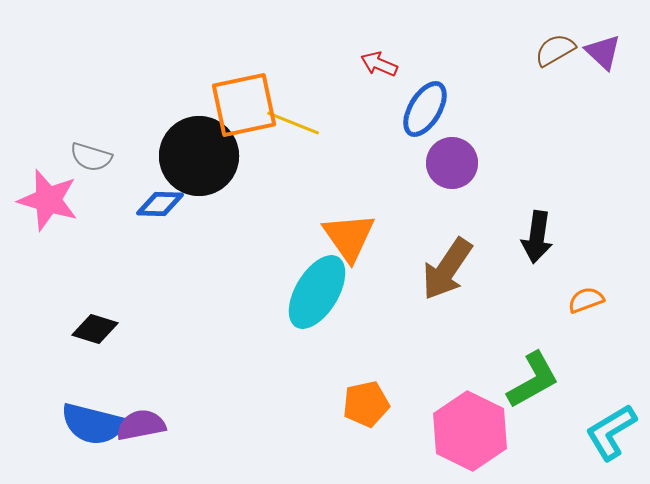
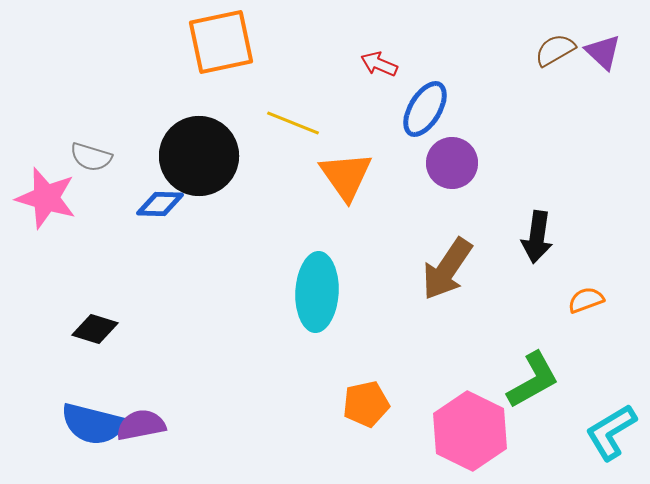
orange square: moved 23 px left, 63 px up
pink star: moved 2 px left, 2 px up
orange triangle: moved 3 px left, 61 px up
cyan ellipse: rotated 28 degrees counterclockwise
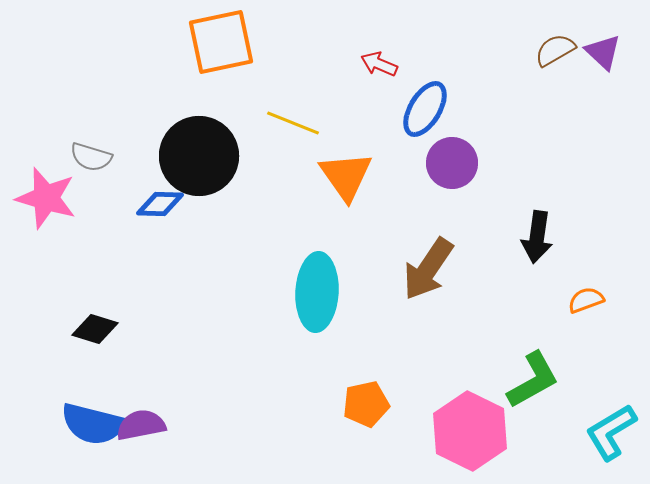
brown arrow: moved 19 px left
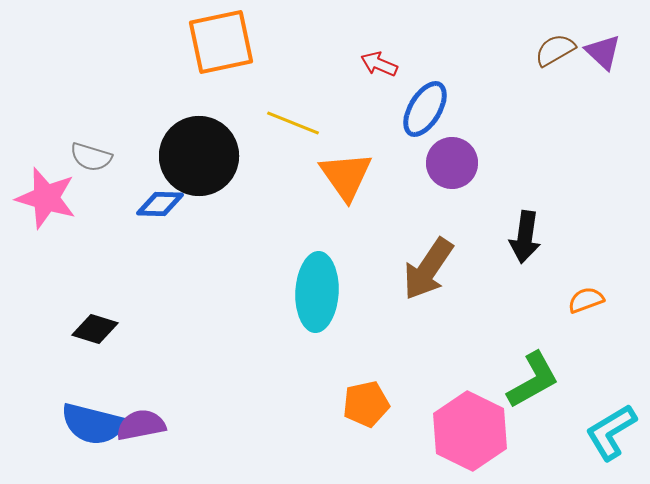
black arrow: moved 12 px left
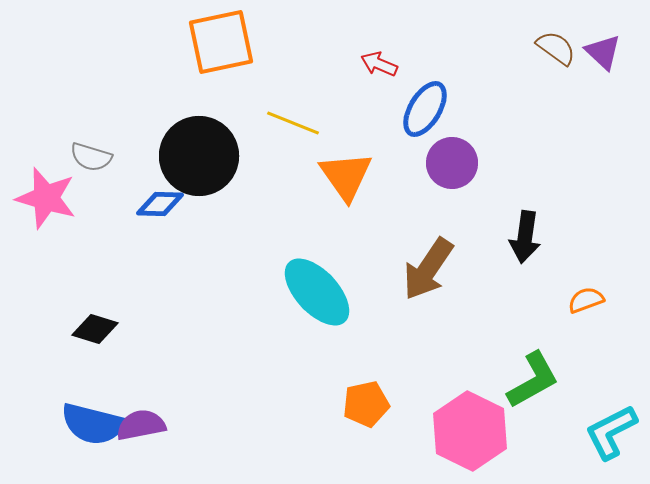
brown semicircle: moved 1 px right, 2 px up; rotated 66 degrees clockwise
cyan ellipse: rotated 46 degrees counterclockwise
cyan L-shape: rotated 4 degrees clockwise
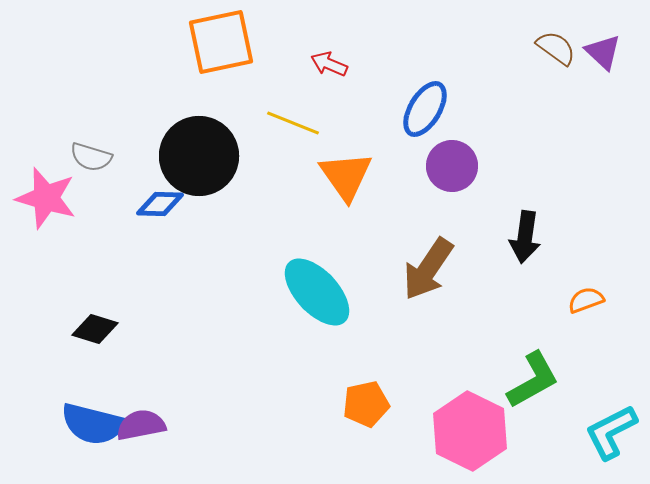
red arrow: moved 50 px left
purple circle: moved 3 px down
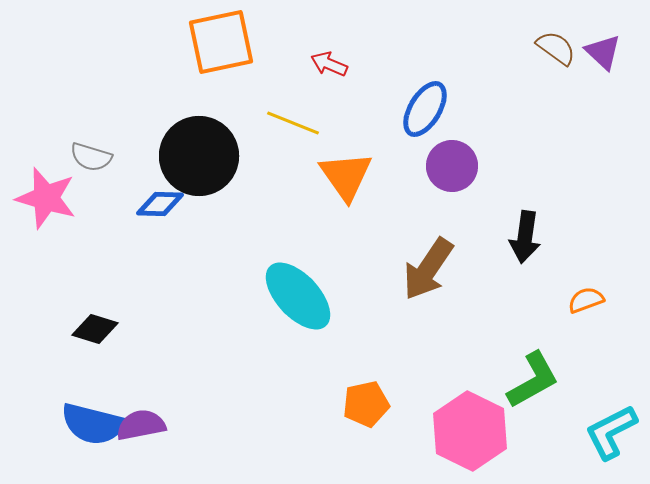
cyan ellipse: moved 19 px left, 4 px down
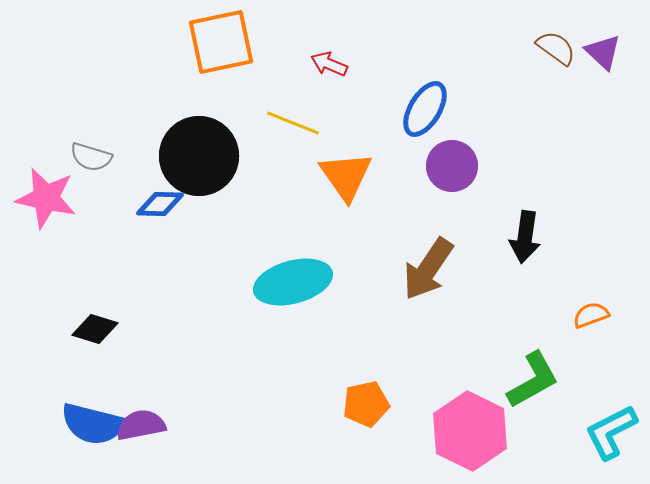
pink star: rotated 4 degrees counterclockwise
cyan ellipse: moved 5 px left, 14 px up; rotated 62 degrees counterclockwise
orange semicircle: moved 5 px right, 15 px down
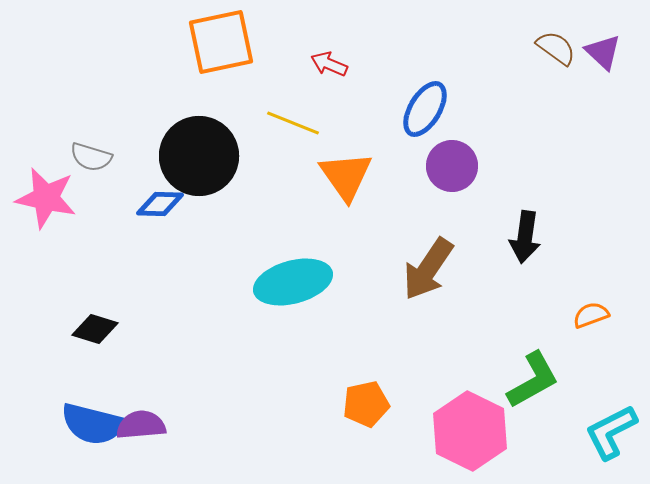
purple semicircle: rotated 6 degrees clockwise
